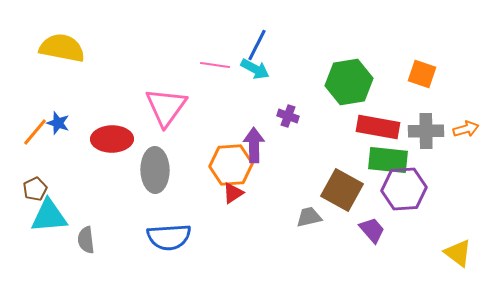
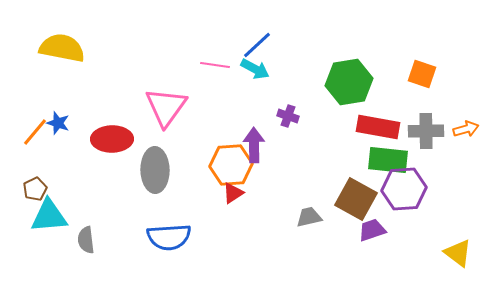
blue line: rotated 20 degrees clockwise
brown square: moved 14 px right, 9 px down
purple trapezoid: rotated 68 degrees counterclockwise
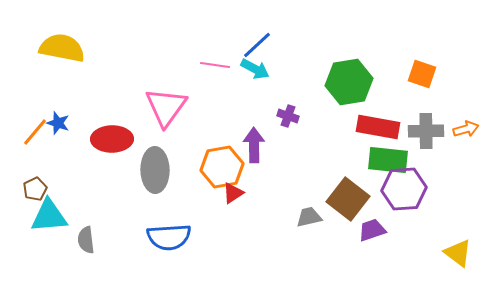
orange hexagon: moved 9 px left, 2 px down; rotated 6 degrees counterclockwise
brown square: moved 8 px left; rotated 9 degrees clockwise
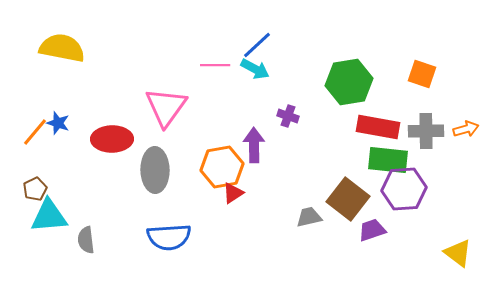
pink line: rotated 8 degrees counterclockwise
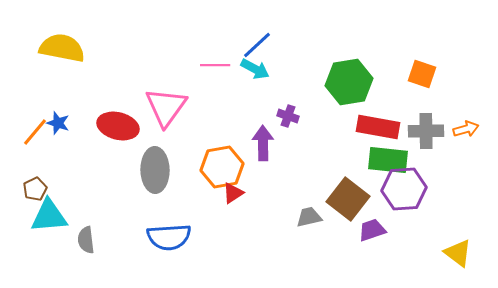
red ellipse: moved 6 px right, 13 px up; rotated 15 degrees clockwise
purple arrow: moved 9 px right, 2 px up
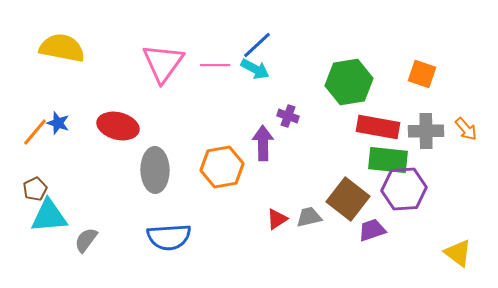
pink triangle: moved 3 px left, 44 px up
orange arrow: rotated 65 degrees clockwise
red triangle: moved 44 px right, 26 px down
gray semicircle: rotated 44 degrees clockwise
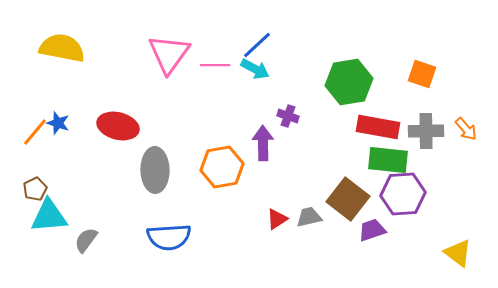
pink triangle: moved 6 px right, 9 px up
purple hexagon: moved 1 px left, 5 px down
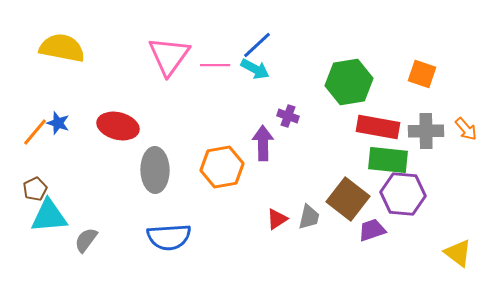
pink triangle: moved 2 px down
purple hexagon: rotated 9 degrees clockwise
gray trapezoid: rotated 116 degrees clockwise
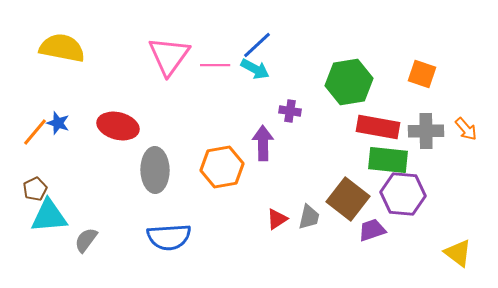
purple cross: moved 2 px right, 5 px up; rotated 10 degrees counterclockwise
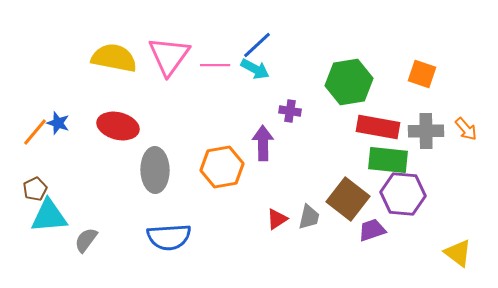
yellow semicircle: moved 52 px right, 10 px down
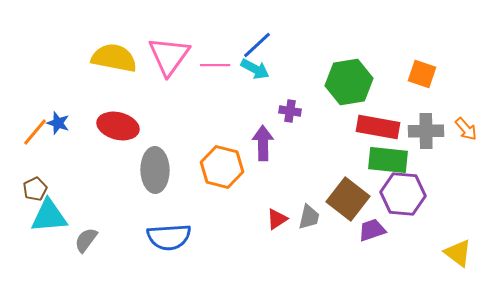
orange hexagon: rotated 24 degrees clockwise
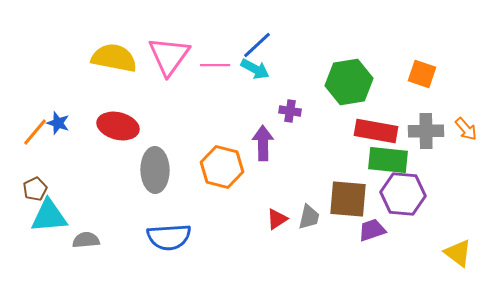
red rectangle: moved 2 px left, 4 px down
brown square: rotated 33 degrees counterclockwise
gray semicircle: rotated 48 degrees clockwise
